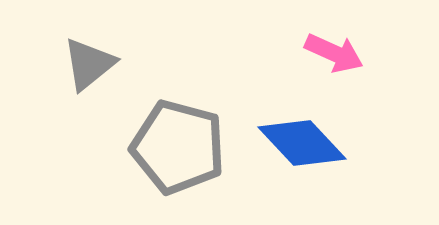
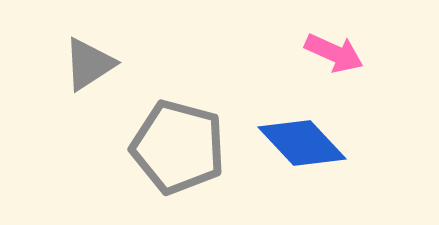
gray triangle: rotated 6 degrees clockwise
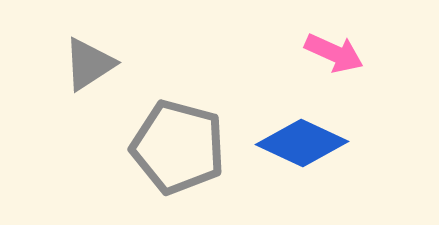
blue diamond: rotated 22 degrees counterclockwise
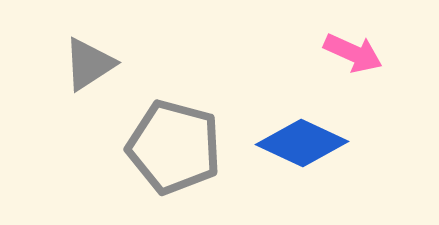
pink arrow: moved 19 px right
gray pentagon: moved 4 px left
